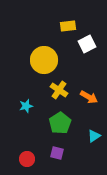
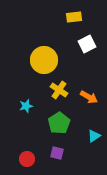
yellow rectangle: moved 6 px right, 9 px up
green pentagon: moved 1 px left
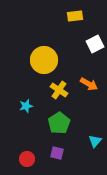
yellow rectangle: moved 1 px right, 1 px up
white square: moved 8 px right
orange arrow: moved 13 px up
cyan triangle: moved 1 px right, 5 px down; rotated 16 degrees counterclockwise
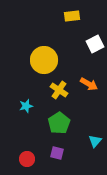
yellow rectangle: moved 3 px left
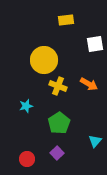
yellow rectangle: moved 6 px left, 4 px down
white square: rotated 18 degrees clockwise
yellow cross: moved 1 px left, 4 px up; rotated 12 degrees counterclockwise
purple square: rotated 32 degrees clockwise
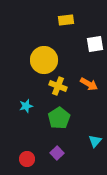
green pentagon: moved 5 px up
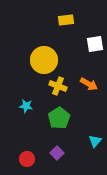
cyan star: rotated 24 degrees clockwise
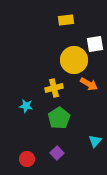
yellow circle: moved 30 px right
yellow cross: moved 4 px left, 2 px down; rotated 36 degrees counterclockwise
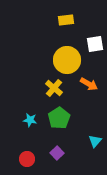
yellow circle: moved 7 px left
yellow cross: rotated 36 degrees counterclockwise
cyan star: moved 4 px right, 14 px down
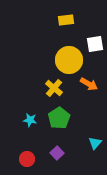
yellow circle: moved 2 px right
cyan triangle: moved 2 px down
